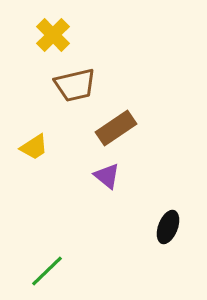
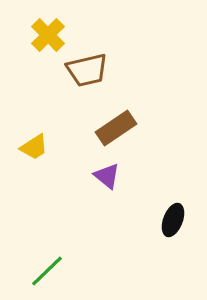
yellow cross: moved 5 px left
brown trapezoid: moved 12 px right, 15 px up
black ellipse: moved 5 px right, 7 px up
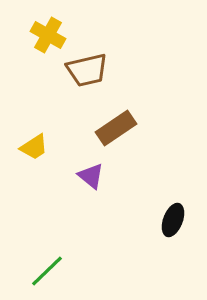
yellow cross: rotated 16 degrees counterclockwise
purple triangle: moved 16 px left
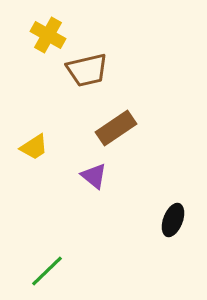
purple triangle: moved 3 px right
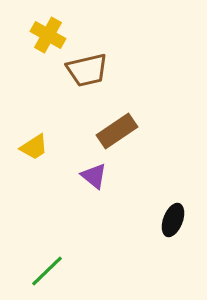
brown rectangle: moved 1 px right, 3 px down
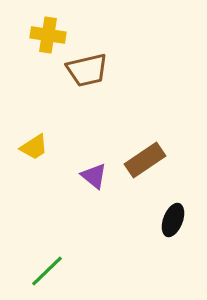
yellow cross: rotated 20 degrees counterclockwise
brown rectangle: moved 28 px right, 29 px down
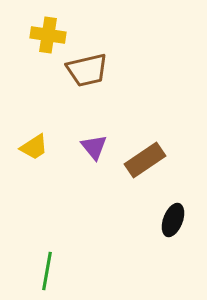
purple triangle: moved 29 px up; rotated 12 degrees clockwise
green line: rotated 36 degrees counterclockwise
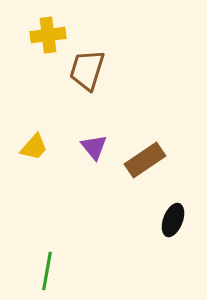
yellow cross: rotated 16 degrees counterclockwise
brown trapezoid: rotated 120 degrees clockwise
yellow trapezoid: rotated 16 degrees counterclockwise
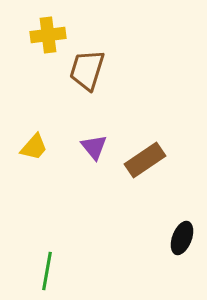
black ellipse: moved 9 px right, 18 px down
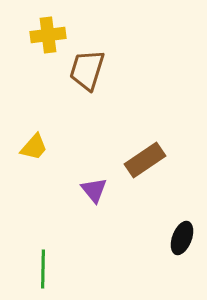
purple triangle: moved 43 px down
green line: moved 4 px left, 2 px up; rotated 9 degrees counterclockwise
